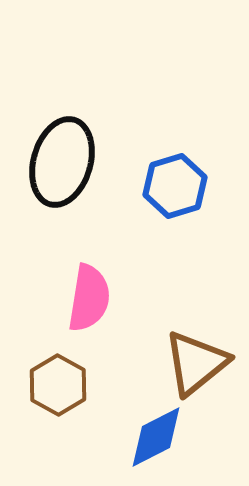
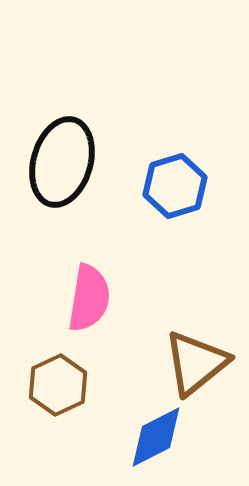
brown hexagon: rotated 6 degrees clockwise
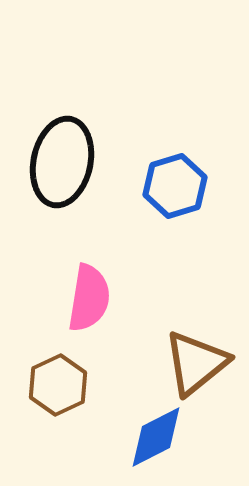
black ellipse: rotated 4 degrees counterclockwise
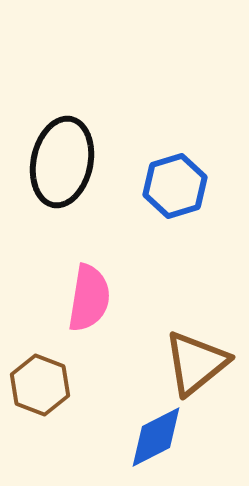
brown hexagon: moved 18 px left; rotated 14 degrees counterclockwise
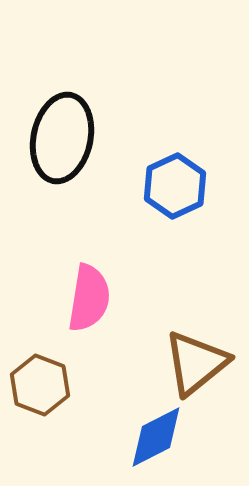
black ellipse: moved 24 px up
blue hexagon: rotated 8 degrees counterclockwise
